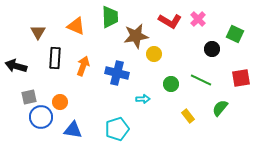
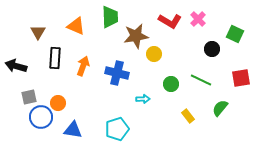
orange circle: moved 2 px left, 1 px down
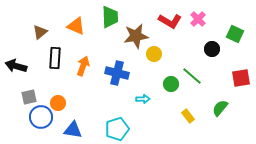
brown triangle: moved 2 px right; rotated 21 degrees clockwise
green line: moved 9 px left, 4 px up; rotated 15 degrees clockwise
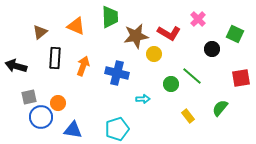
red L-shape: moved 1 px left, 12 px down
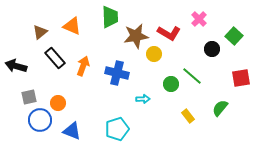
pink cross: moved 1 px right
orange triangle: moved 4 px left
green square: moved 1 px left, 2 px down; rotated 18 degrees clockwise
black rectangle: rotated 45 degrees counterclockwise
blue circle: moved 1 px left, 3 px down
blue triangle: moved 1 px left, 1 px down; rotated 12 degrees clockwise
